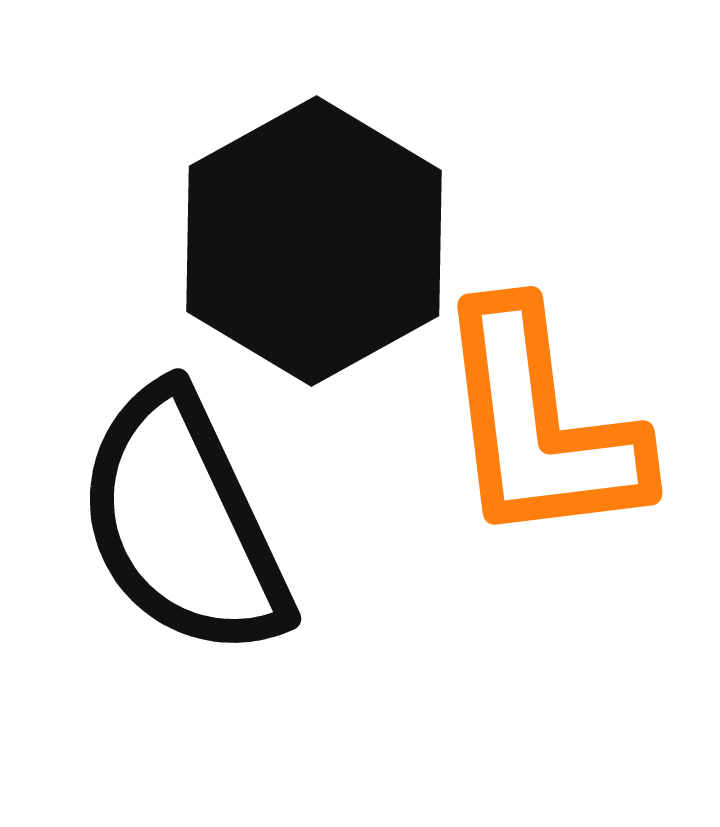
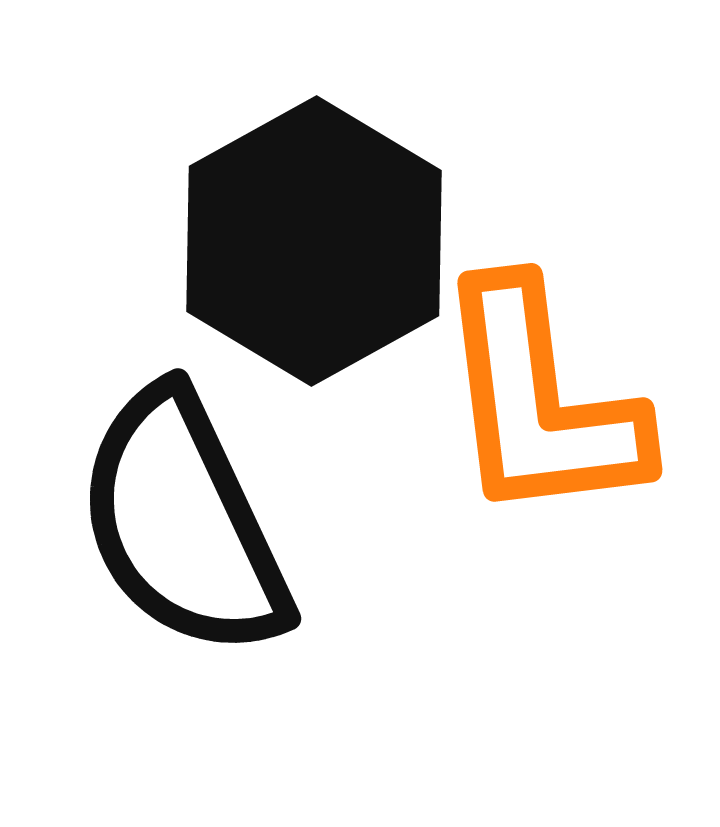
orange L-shape: moved 23 px up
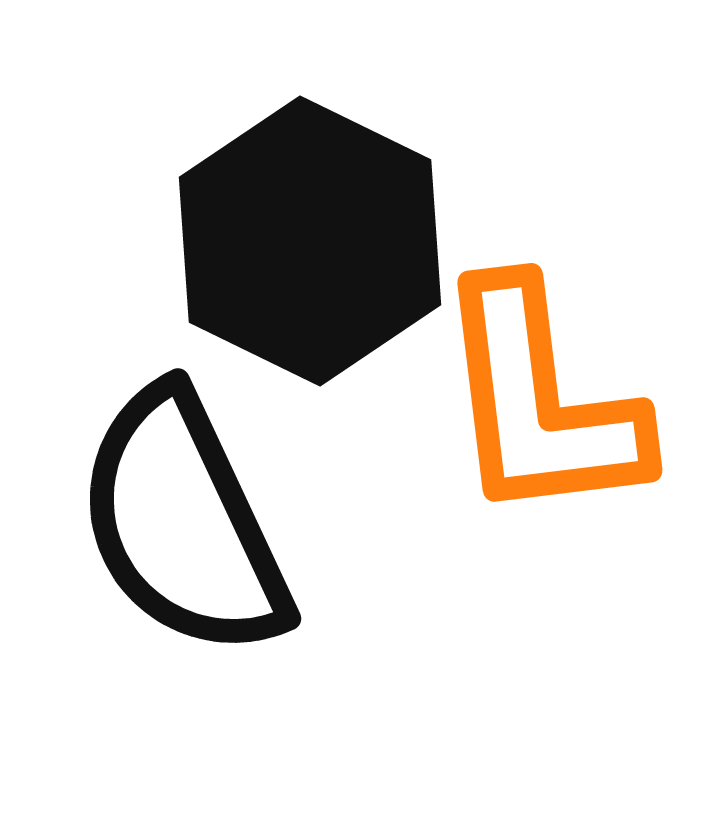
black hexagon: moved 4 px left; rotated 5 degrees counterclockwise
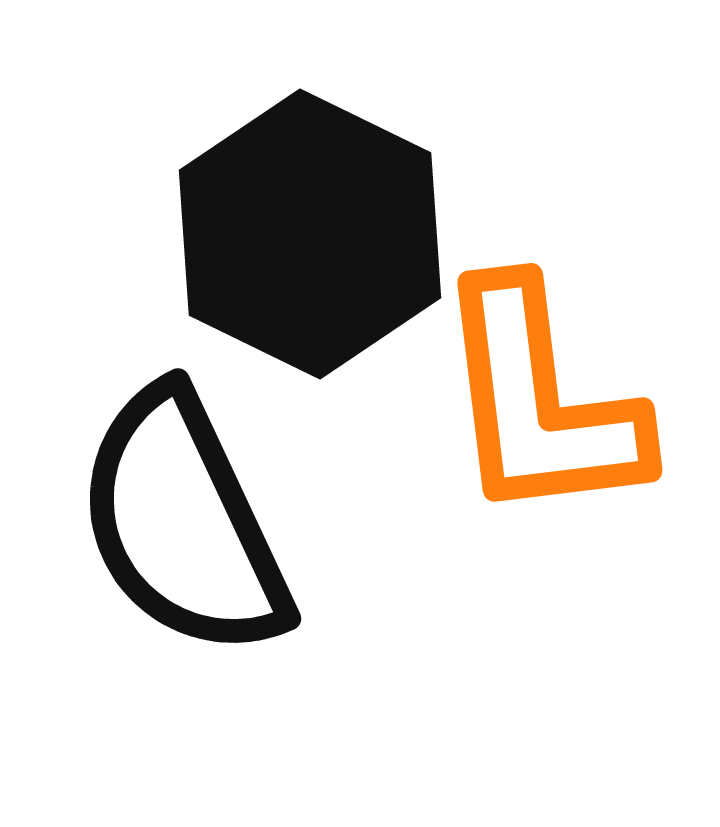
black hexagon: moved 7 px up
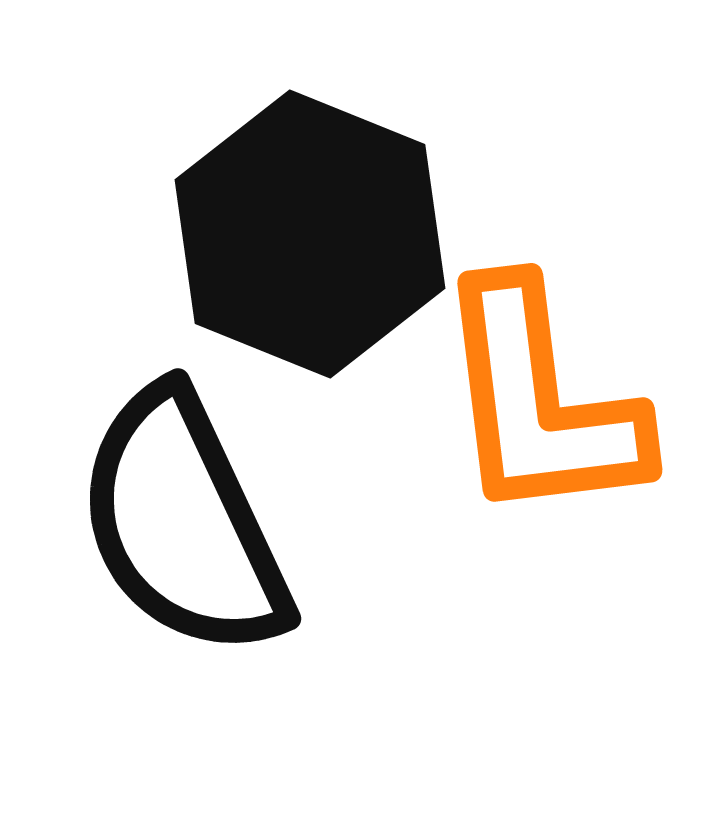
black hexagon: rotated 4 degrees counterclockwise
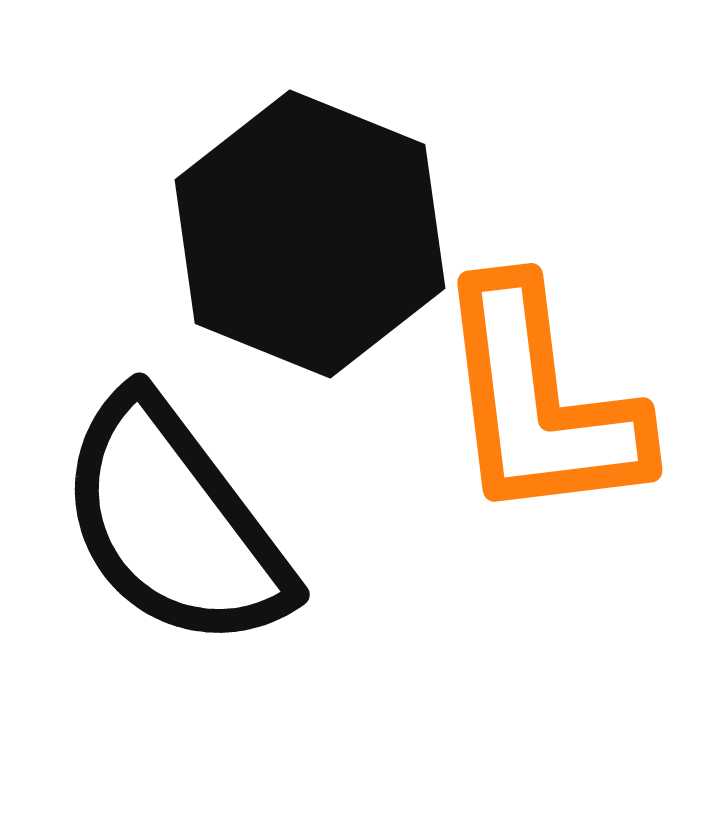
black semicircle: moved 9 px left; rotated 12 degrees counterclockwise
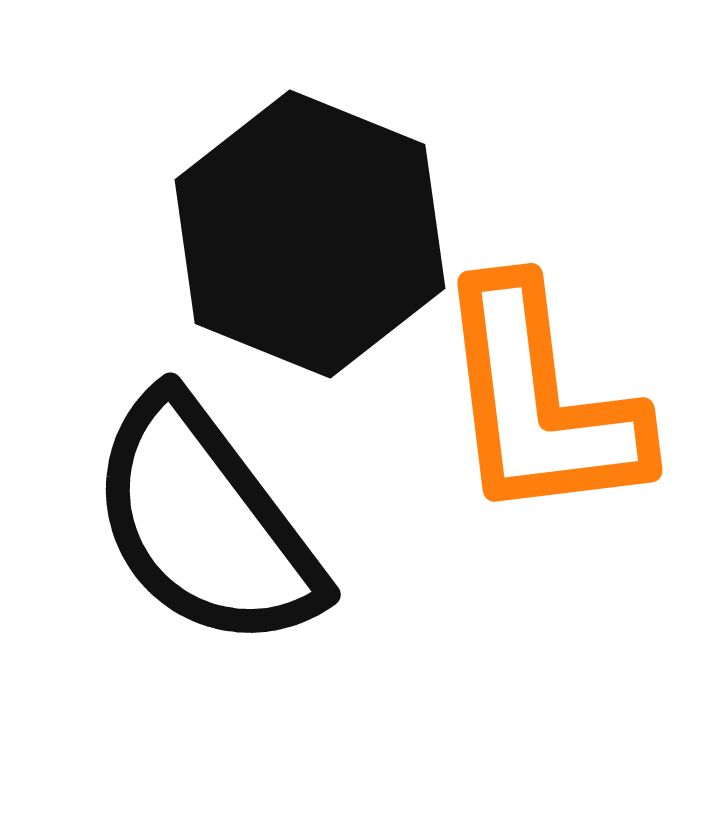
black semicircle: moved 31 px right
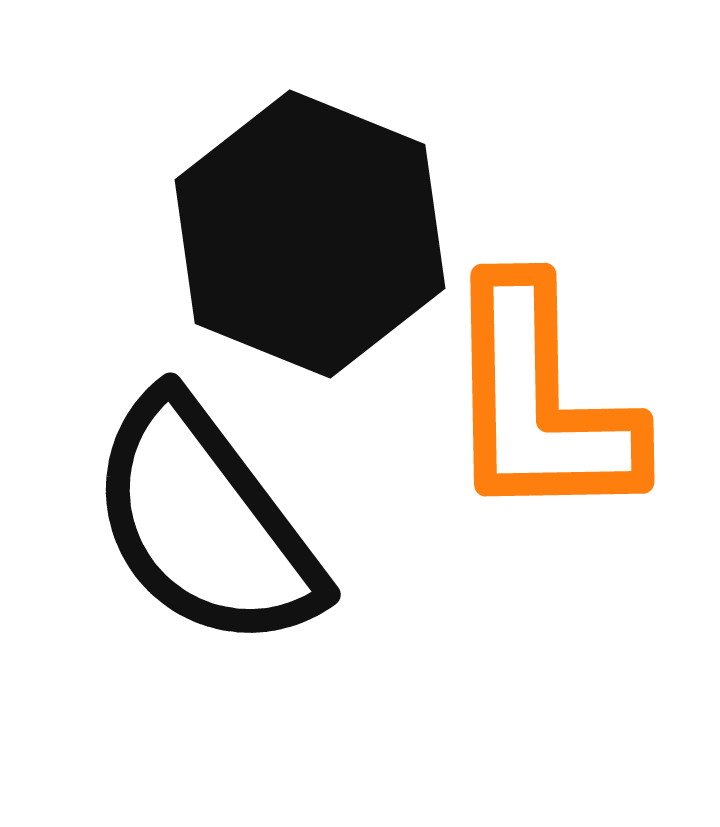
orange L-shape: rotated 6 degrees clockwise
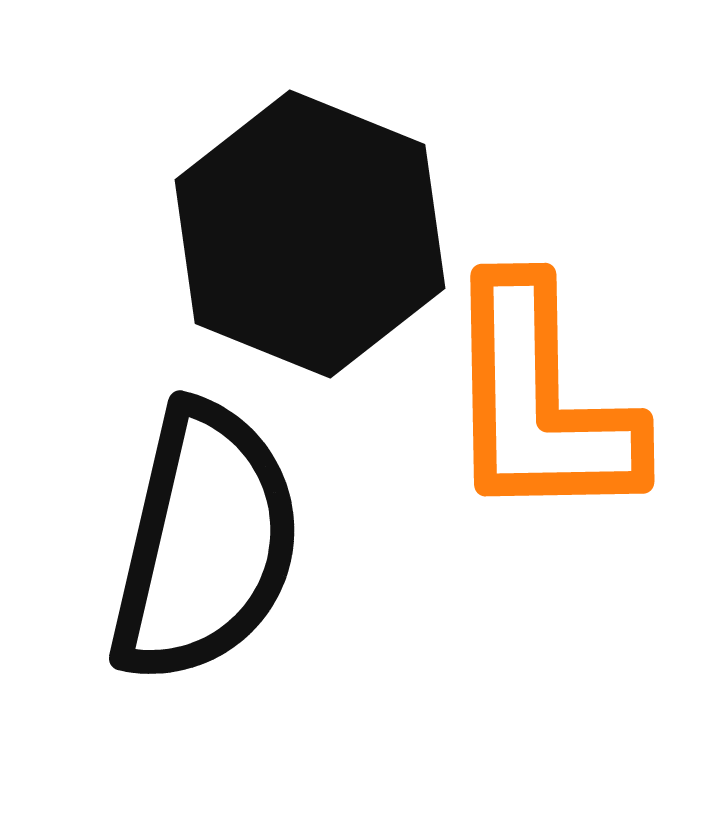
black semicircle: moved 20 px down; rotated 130 degrees counterclockwise
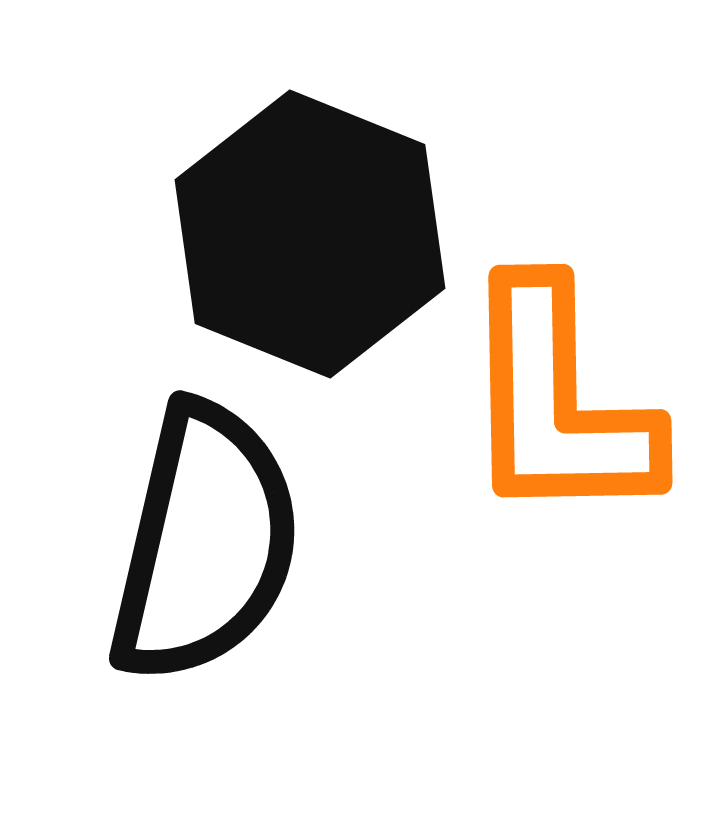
orange L-shape: moved 18 px right, 1 px down
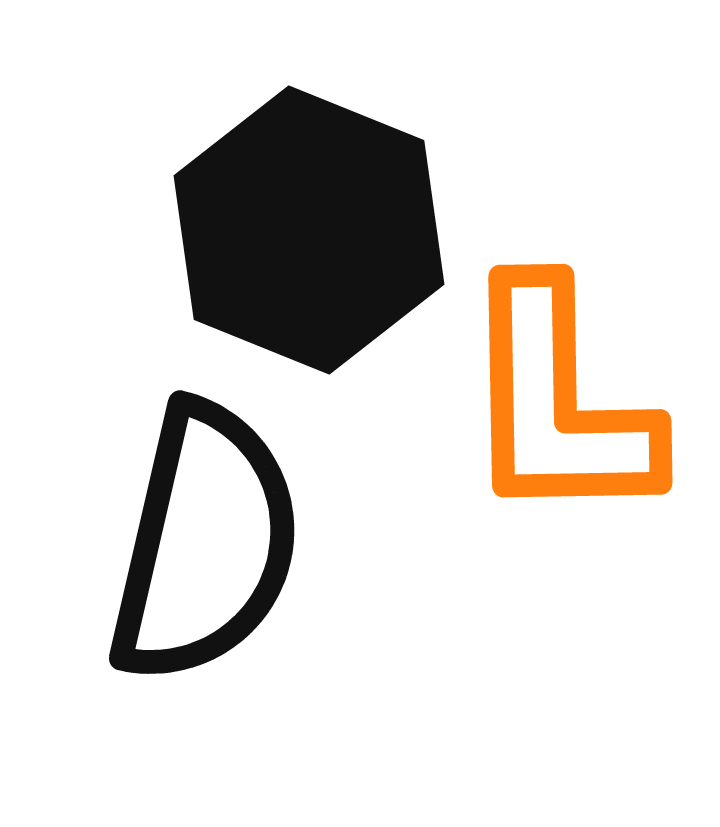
black hexagon: moved 1 px left, 4 px up
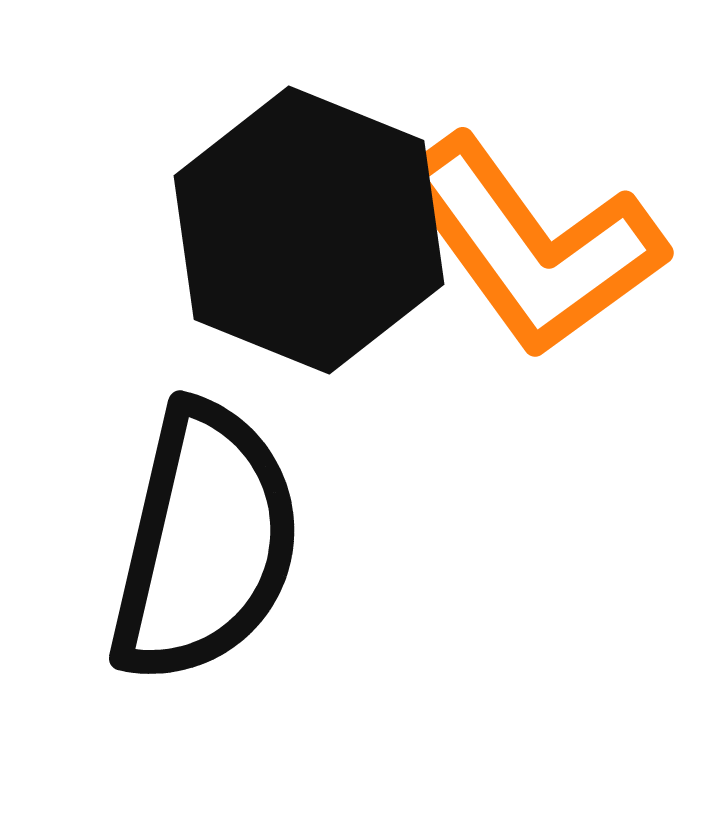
orange L-shape: moved 26 px left, 157 px up; rotated 35 degrees counterclockwise
